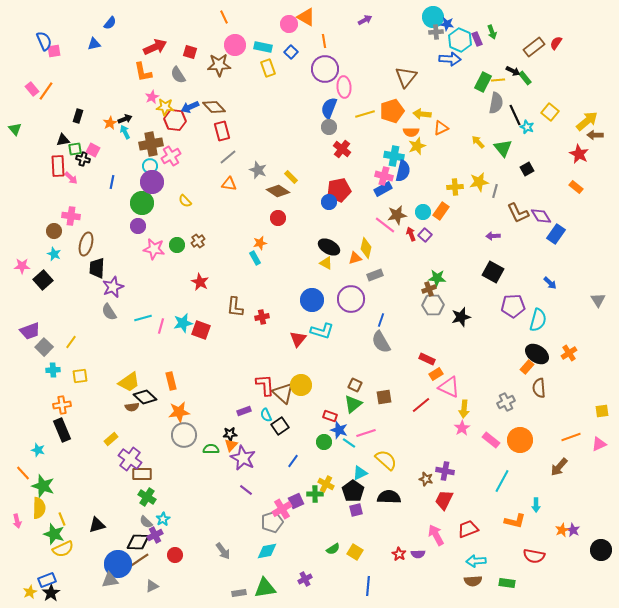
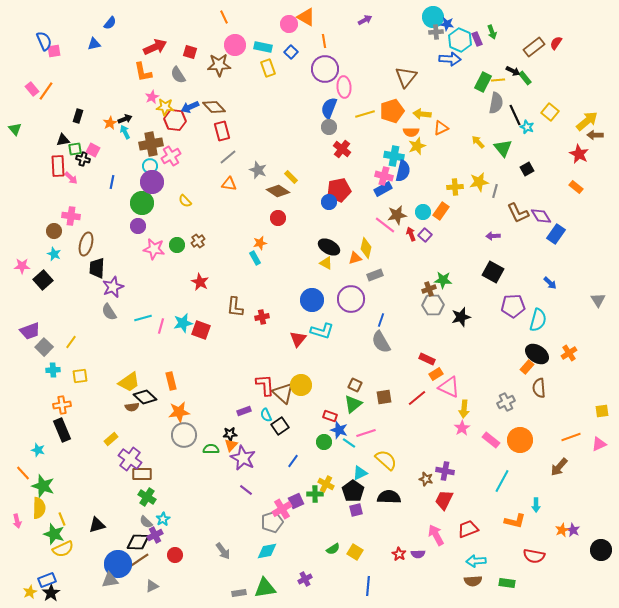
green star at (437, 278): moved 6 px right, 2 px down
red line at (421, 405): moved 4 px left, 7 px up
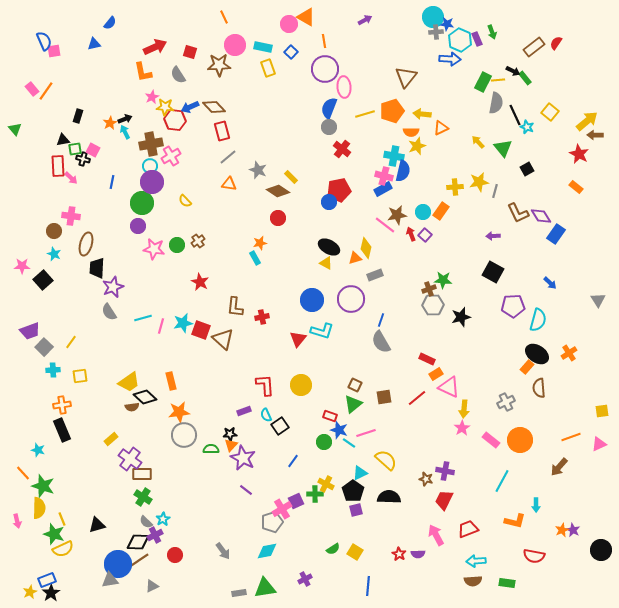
brown triangle at (283, 393): moved 60 px left, 54 px up
green cross at (147, 497): moved 4 px left
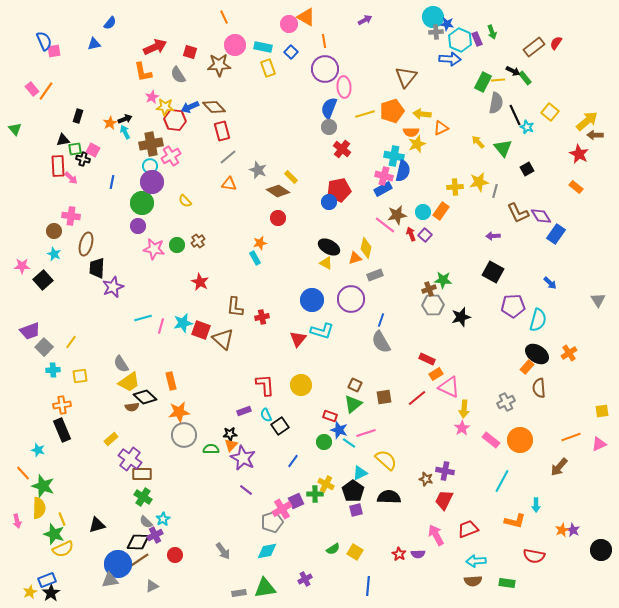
yellow star at (417, 146): moved 2 px up
gray semicircle at (109, 312): moved 12 px right, 52 px down
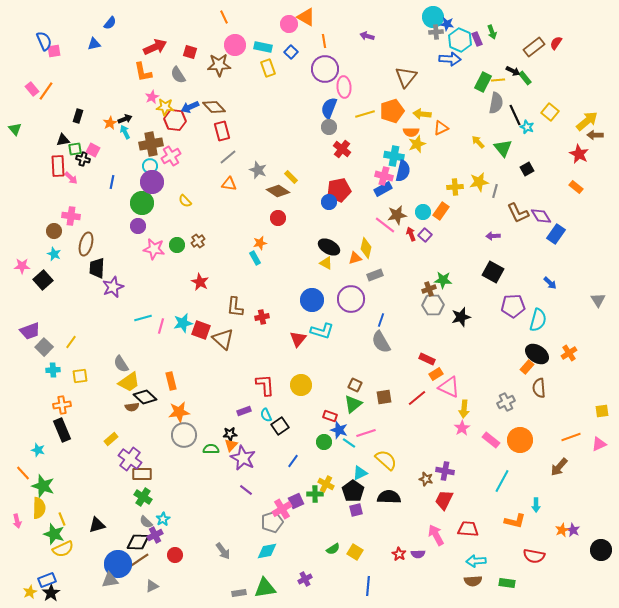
purple arrow at (365, 20): moved 2 px right, 16 px down; rotated 136 degrees counterclockwise
red trapezoid at (468, 529): rotated 25 degrees clockwise
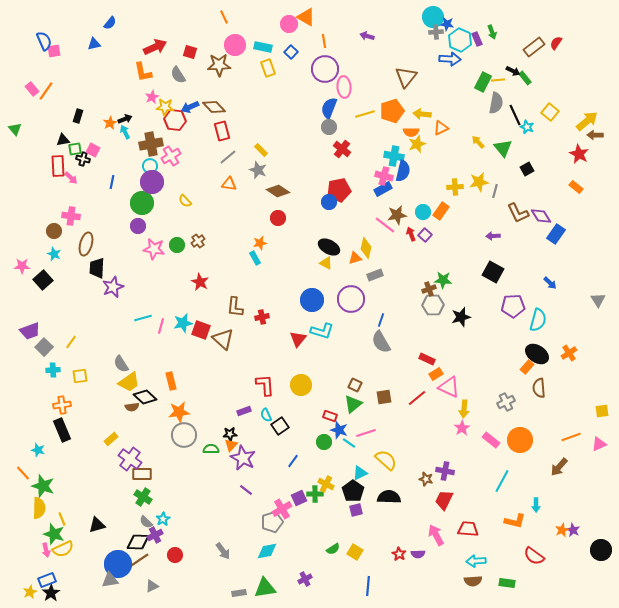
yellow rectangle at (291, 177): moved 30 px left, 27 px up
purple square at (296, 501): moved 3 px right, 3 px up
pink arrow at (17, 521): moved 29 px right, 29 px down
red semicircle at (534, 556): rotated 25 degrees clockwise
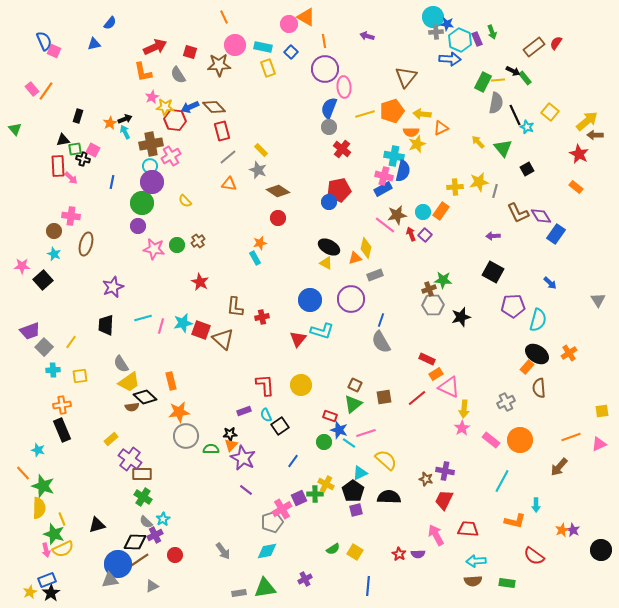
pink square at (54, 51): rotated 32 degrees clockwise
black trapezoid at (97, 268): moved 9 px right, 57 px down
blue circle at (312, 300): moved 2 px left
gray circle at (184, 435): moved 2 px right, 1 px down
black diamond at (138, 542): moved 3 px left
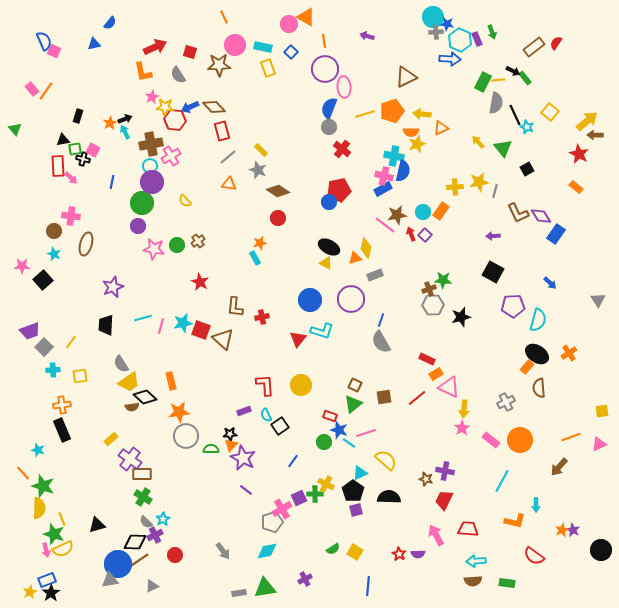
brown triangle at (406, 77): rotated 25 degrees clockwise
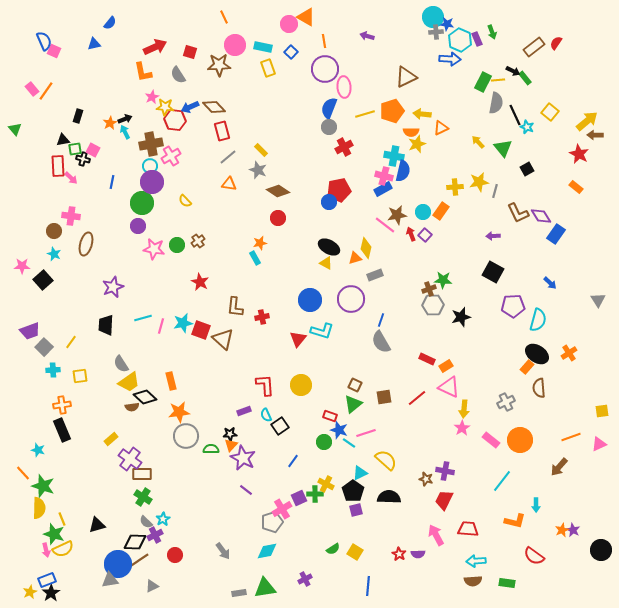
red cross at (342, 149): moved 2 px right, 2 px up; rotated 24 degrees clockwise
orange rectangle at (436, 374): moved 10 px right, 8 px up
cyan line at (502, 481): rotated 10 degrees clockwise
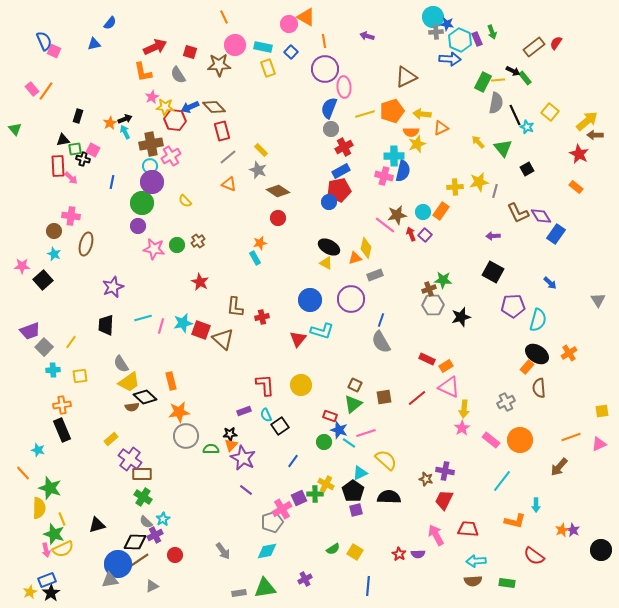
gray circle at (329, 127): moved 2 px right, 2 px down
cyan cross at (394, 156): rotated 12 degrees counterclockwise
orange triangle at (229, 184): rotated 14 degrees clockwise
blue rectangle at (383, 189): moved 42 px left, 18 px up
green star at (43, 486): moved 7 px right, 2 px down
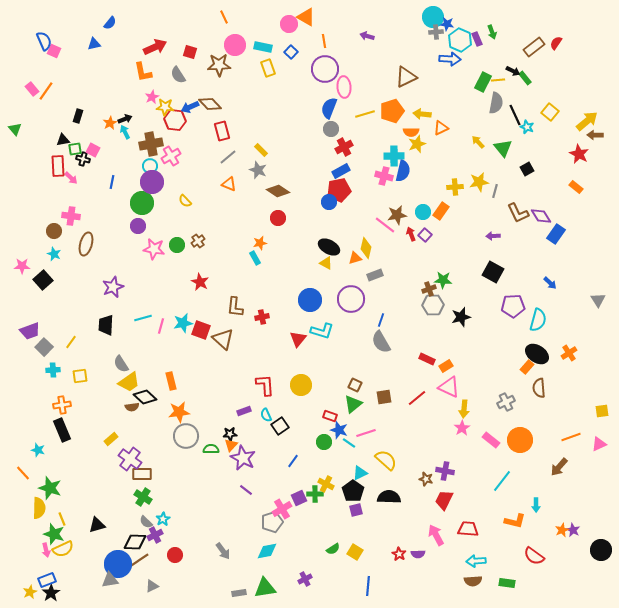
brown diamond at (214, 107): moved 4 px left, 3 px up
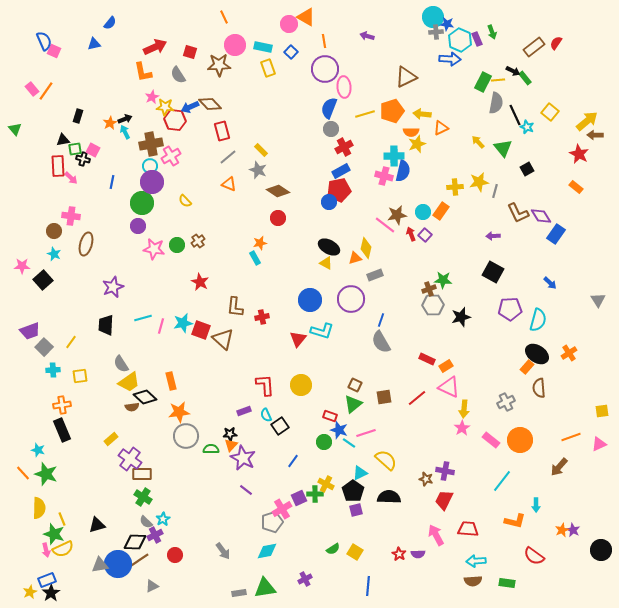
purple pentagon at (513, 306): moved 3 px left, 3 px down
green star at (50, 488): moved 4 px left, 14 px up
gray triangle at (110, 580): moved 10 px left, 15 px up
